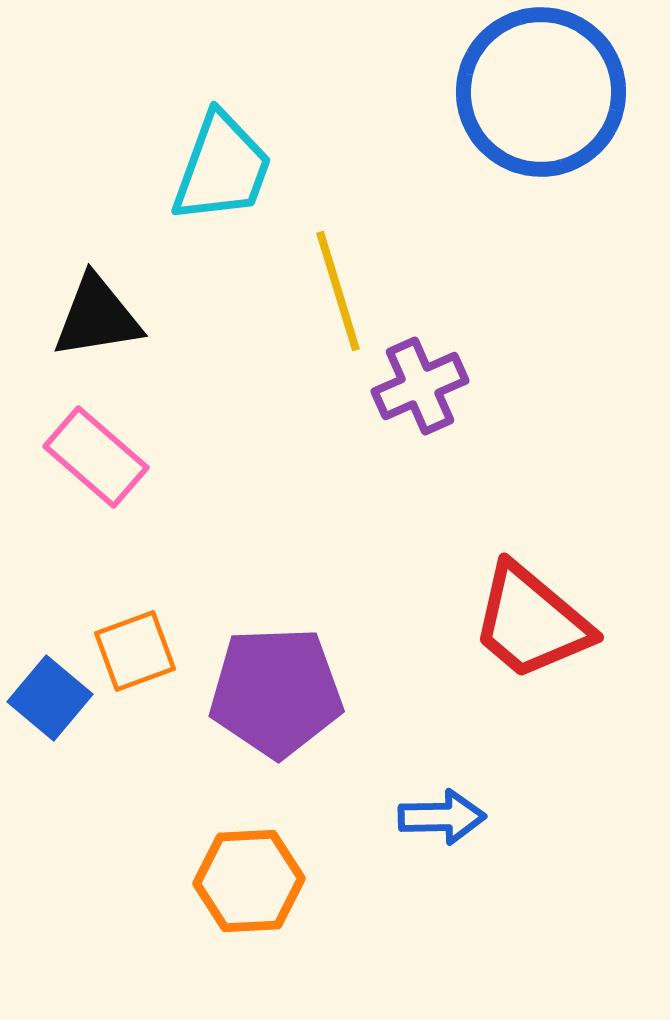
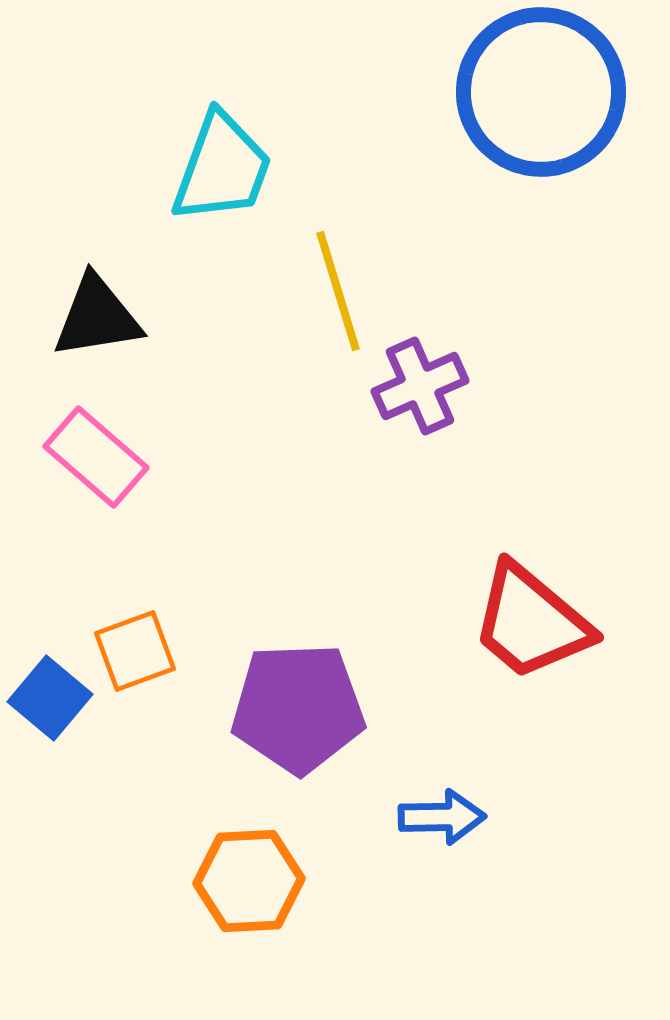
purple pentagon: moved 22 px right, 16 px down
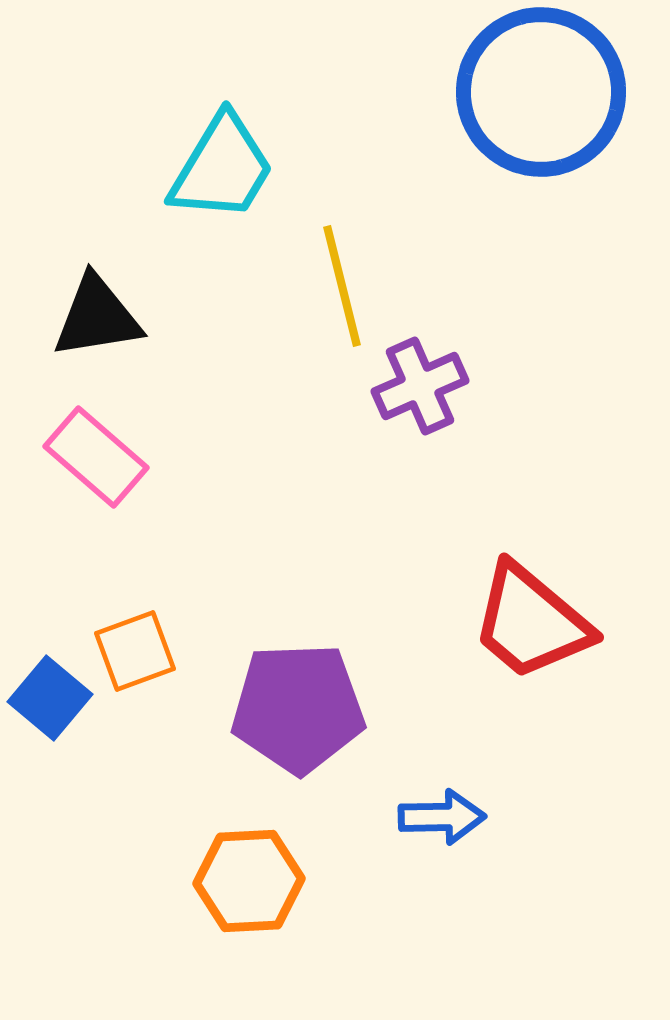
cyan trapezoid: rotated 11 degrees clockwise
yellow line: moved 4 px right, 5 px up; rotated 3 degrees clockwise
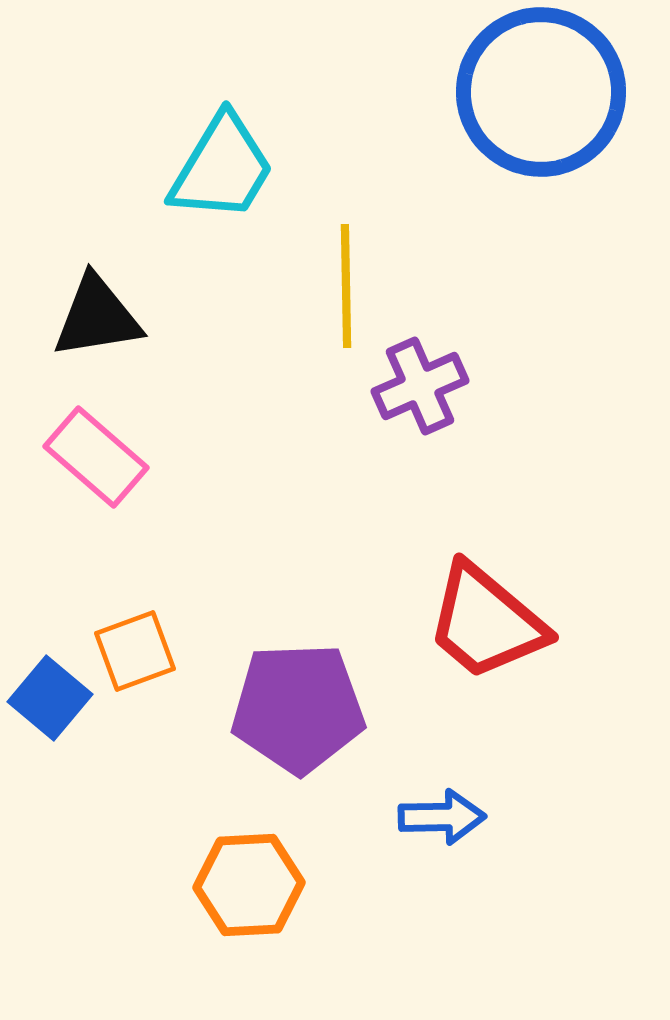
yellow line: moved 4 px right; rotated 13 degrees clockwise
red trapezoid: moved 45 px left
orange hexagon: moved 4 px down
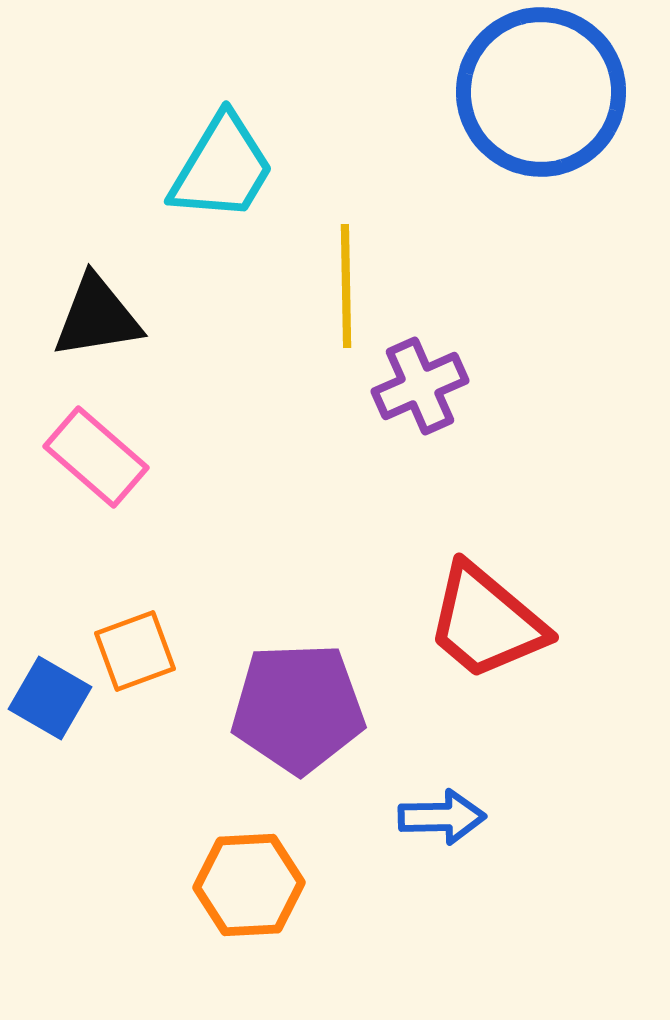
blue square: rotated 10 degrees counterclockwise
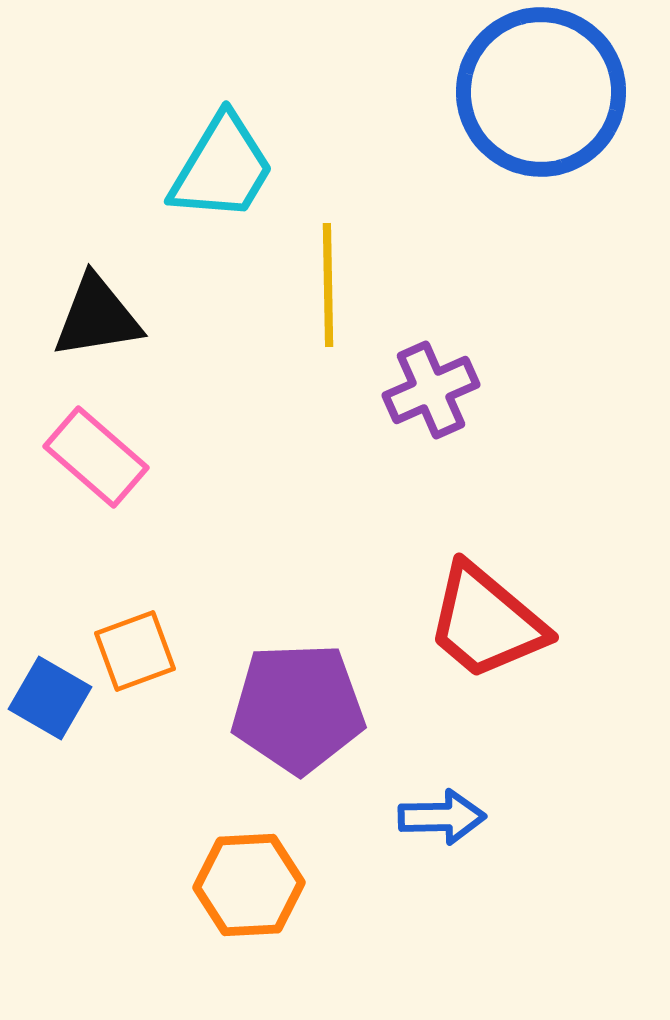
yellow line: moved 18 px left, 1 px up
purple cross: moved 11 px right, 4 px down
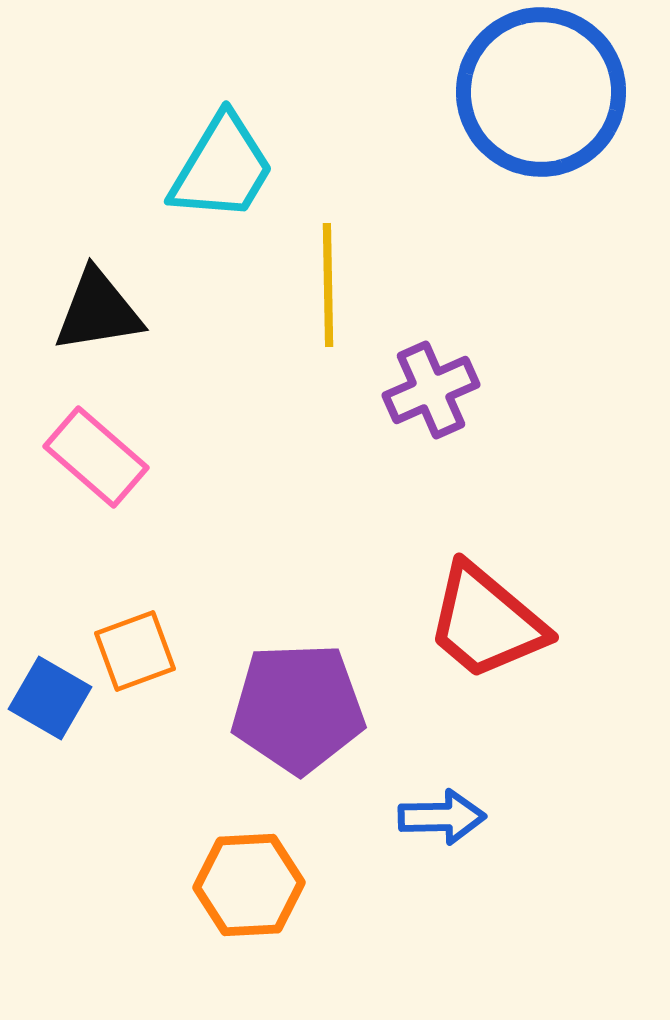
black triangle: moved 1 px right, 6 px up
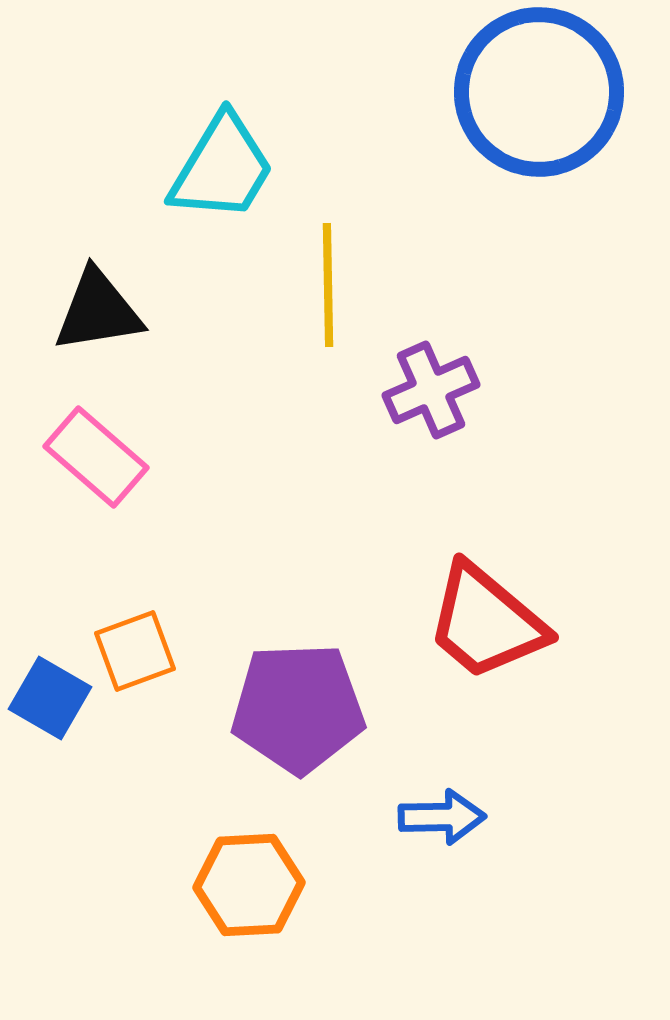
blue circle: moved 2 px left
